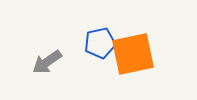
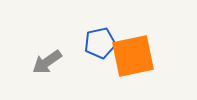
orange square: moved 2 px down
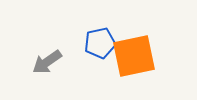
orange square: moved 1 px right
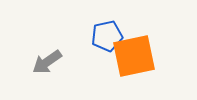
blue pentagon: moved 7 px right, 7 px up
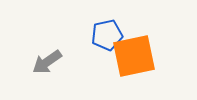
blue pentagon: moved 1 px up
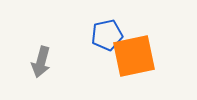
gray arrow: moved 6 px left; rotated 40 degrees counterclockwise
